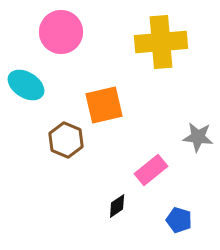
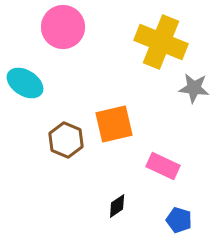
pink circle: moved 2 px right, 5 px up
yellow cross: rotated 27 degrees clockwise
cyan ellipse: moved 1 px left, 2 px up
orange square: moved 10 px right, 19 px down
gray star: moved 4 px left, 49 px up
pink rectangle: moved 12 px right, 4 px up; rotated 64 degrees clockwise
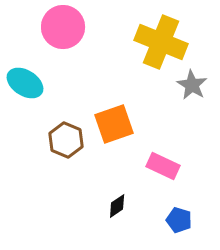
gray star: moved 2 px left, 3 px up; rotated 24 degrees clockwise
orange square: rotated 6 degrees counterclockwise
